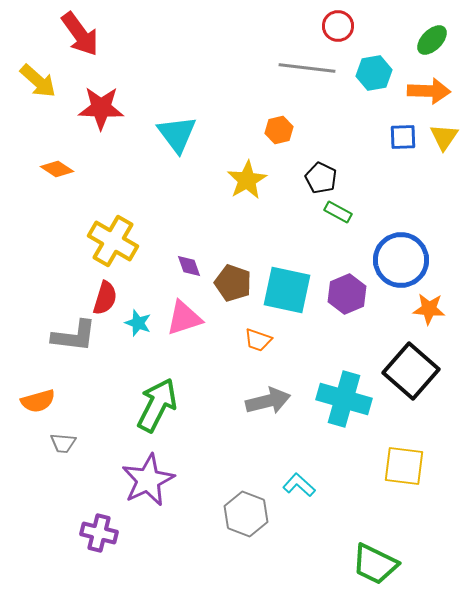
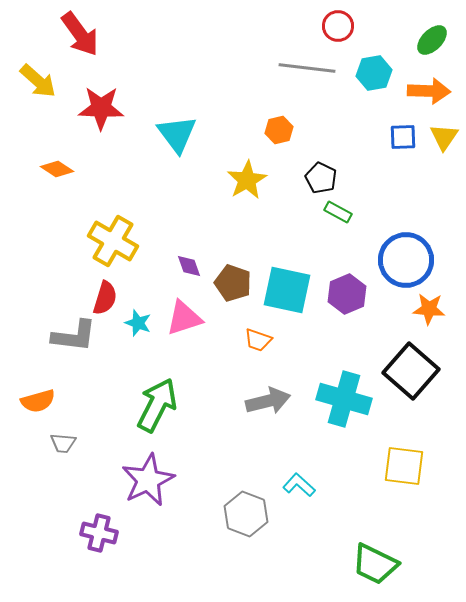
blue circle: moved 5 px right
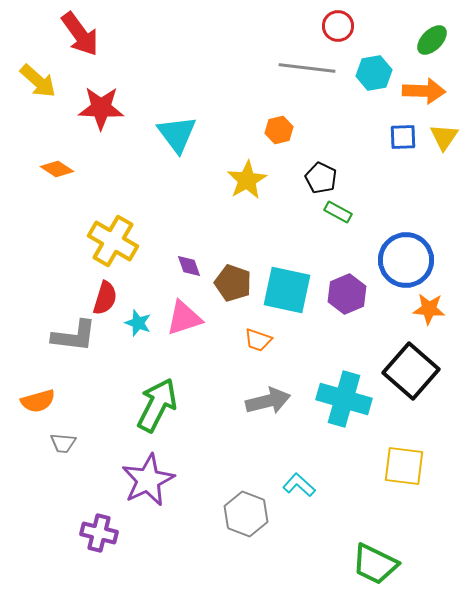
orange arrow: moved 5 px left
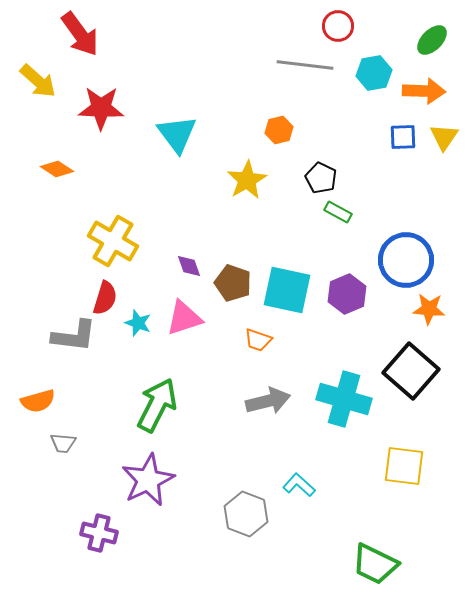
gray line: moved 2 px left, 3 px up
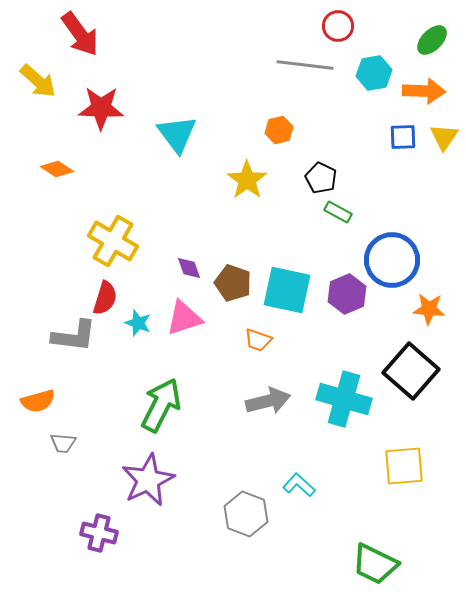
yellow star: rotated 6 degrees counterclockwise
blue circle: moved 14 px left
purple diamond: moved 2 px down
green arrow: moved 4 px right
yellow square: rotated 12 degrees counterclockwise
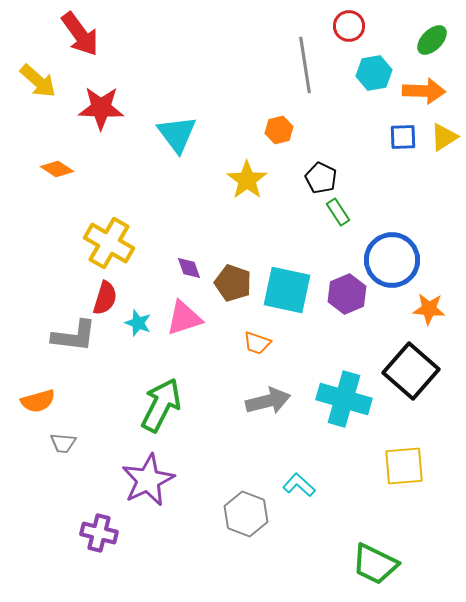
red circle: moved 11 px right
gray line: rotated 74 degrees clockwise
yellow triangle: rotated 24 degrees clockwise
green rectangle: rotated 28 degrees clockwise
yellow cross: moved 4 px left, 2 px down
orange trapezoid: moved 1 px left, 3 px down
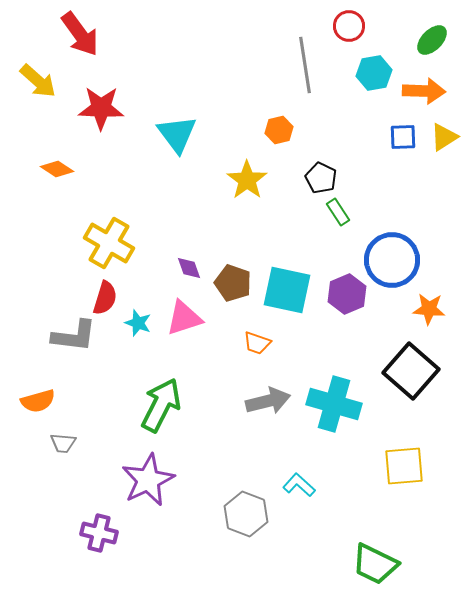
cyan cross: moved 10 px left, 5 px down
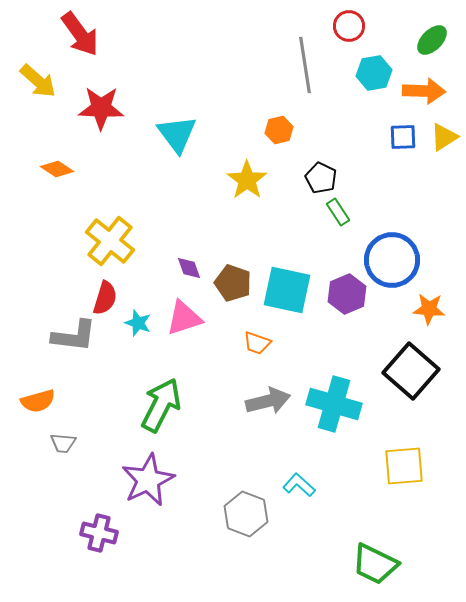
yellow cross: moved 1 px right, 2 px up; rotated 9 degrees clockwise
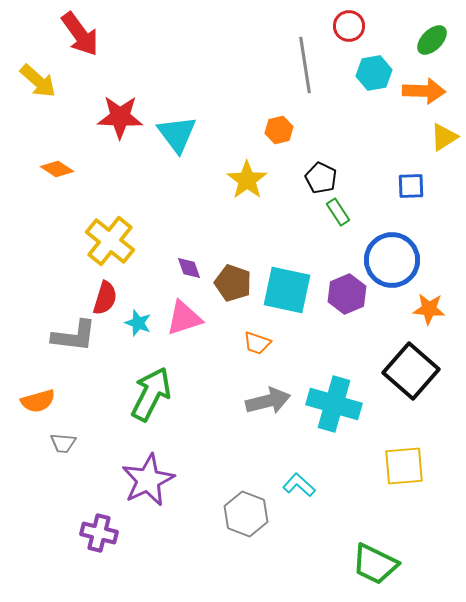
red star: moved 19 px right, 9 px down
blue square: moved 8 px right, 49 px down
green arrow: moved 10 px left, 11 px up
